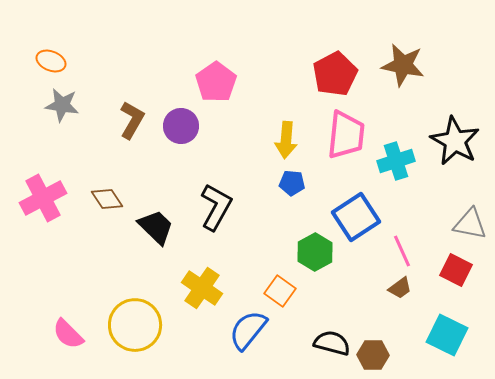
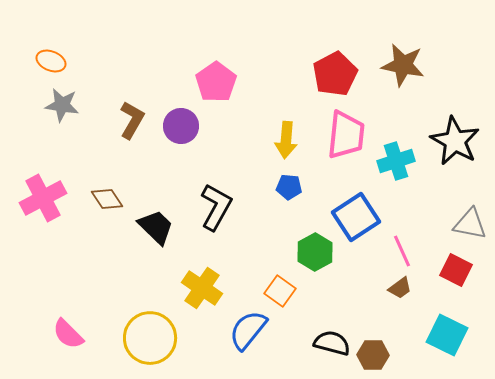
blue pentagon: moved 3 px left, 4 px down
yellow circle: moved 15 px right, 13 px down
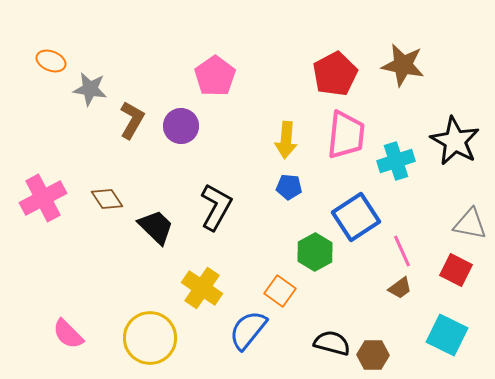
pink pentagon: moved 1 px left, 6 px up
gray star: moved 28 px right, 16 px up
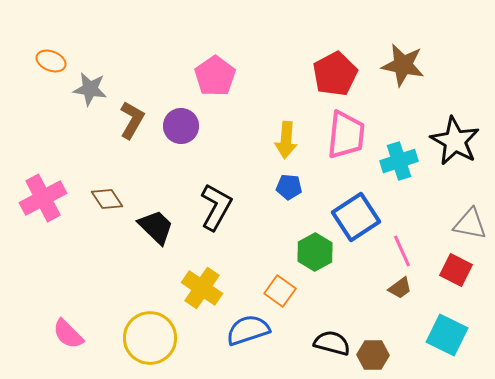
cyan cross: moved 3 px right
blue semicircle: rotated 33 degrees clockwise
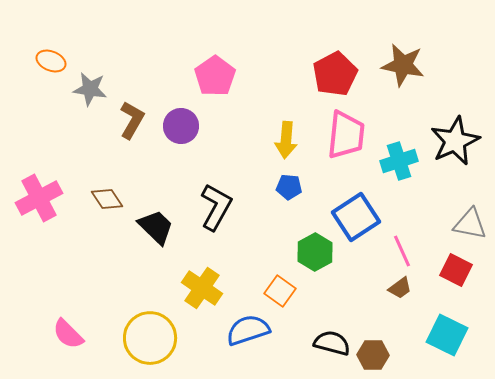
black star: rotated 18 degrees clockwise
pink cross: moved 4 px left
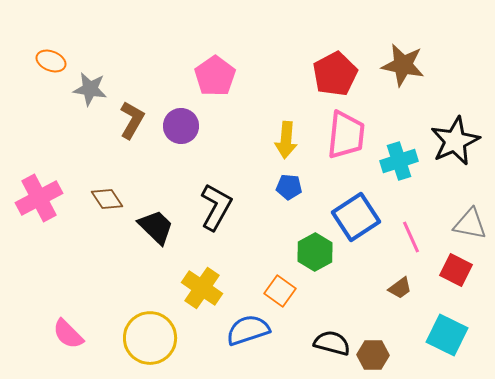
pink line: moved 9 px right, 14 px up
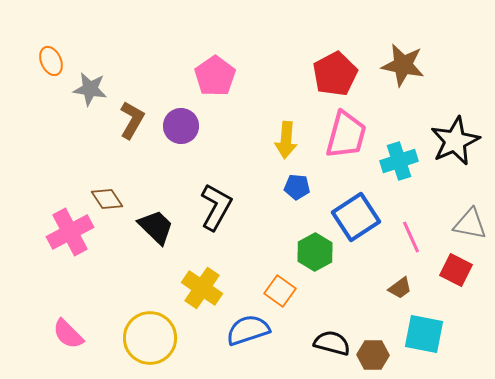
orange ellipse: rotated 44 degrees clockwise
pink trapezoid: rotated 9 degrees clockwise
blue pentagon: moved 8 px right
pink cross: moved 31 px right, 34 px down
cyan square: moved 23 px left, 1 px up; rotated 15 degrees counterclockwise
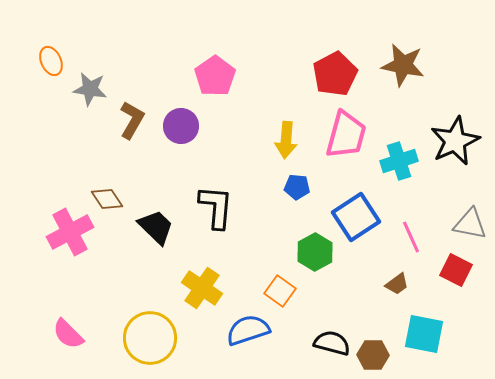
black L-shape: rotated 24 degrees counterclockwise
brown trapezoid: moved 3 px left, 4 px up
